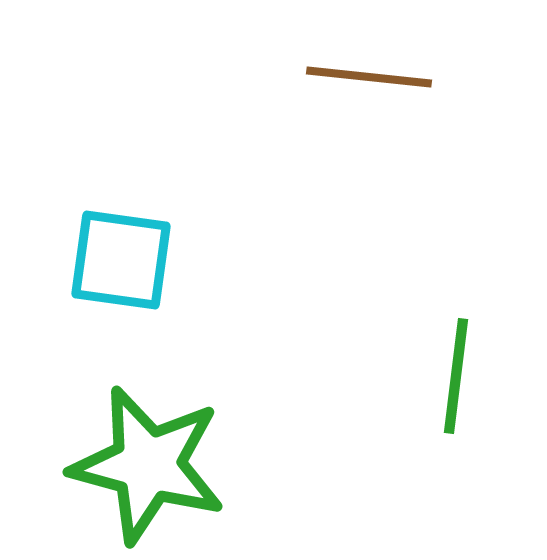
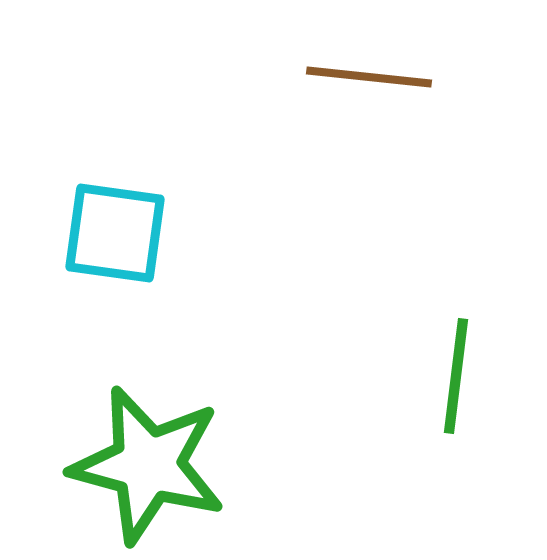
cyan square: moved 6 px left, 27 px up
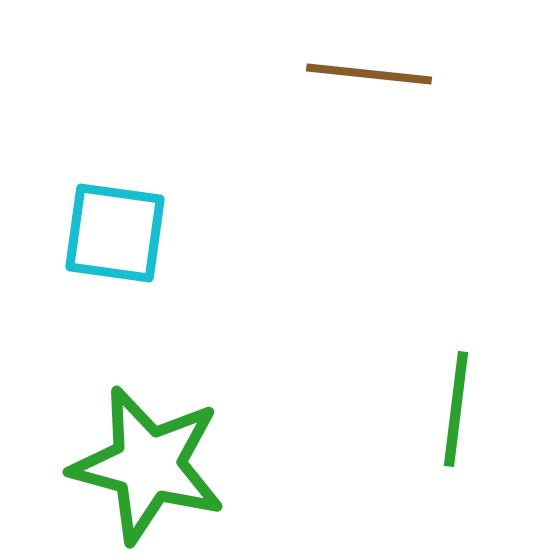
brown line: moved 3 px up
green line: moved 33 px down
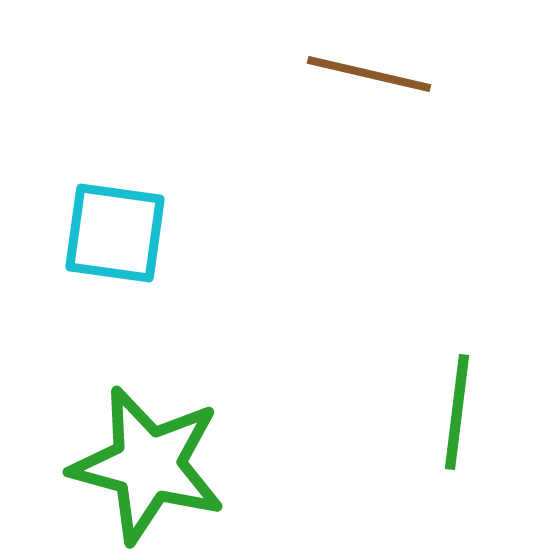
brown line: rotated 7 degrees clockwise
green line: moved 1 px right, 3 px down
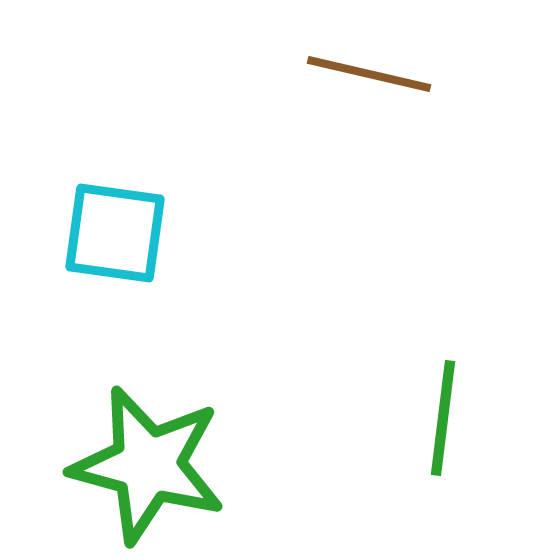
green line: moved 14 px left, 6 px down
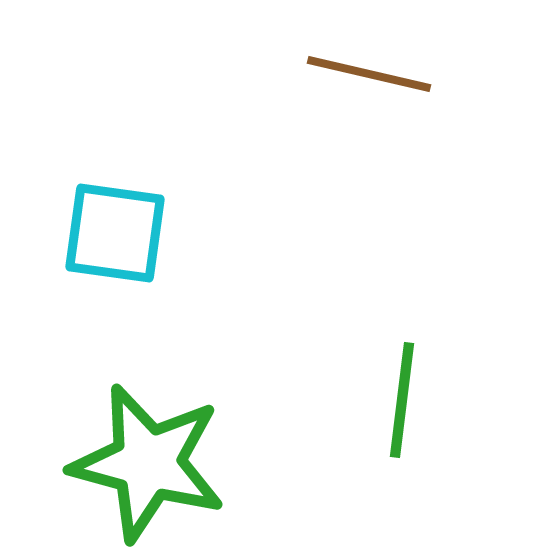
green line: moved 41 px left, 18 px up
green star: moved 2 px up
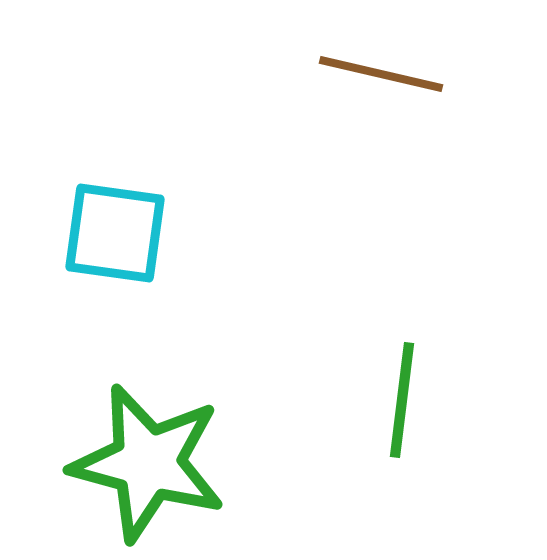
brown line: moved 12 px right
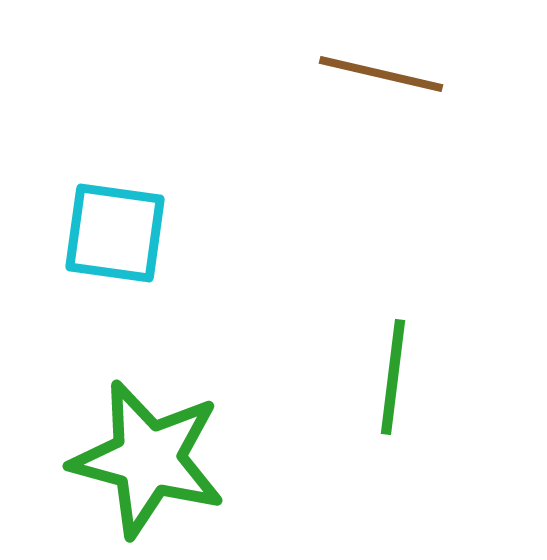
green line: moved 9 px left, 23 px up
green star: moved 4 px up
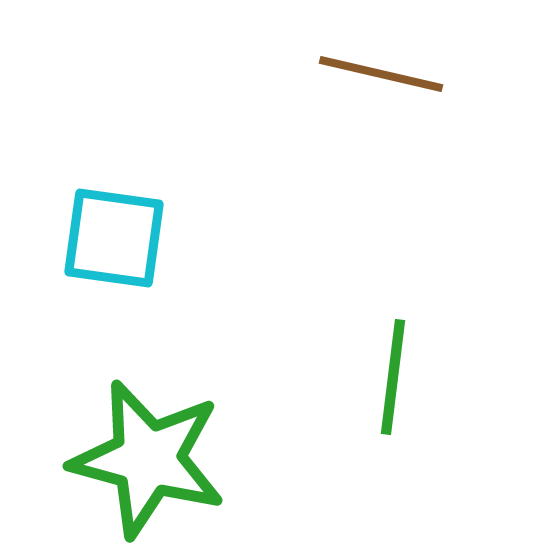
cyan square: moved 1 px left, 5 px down
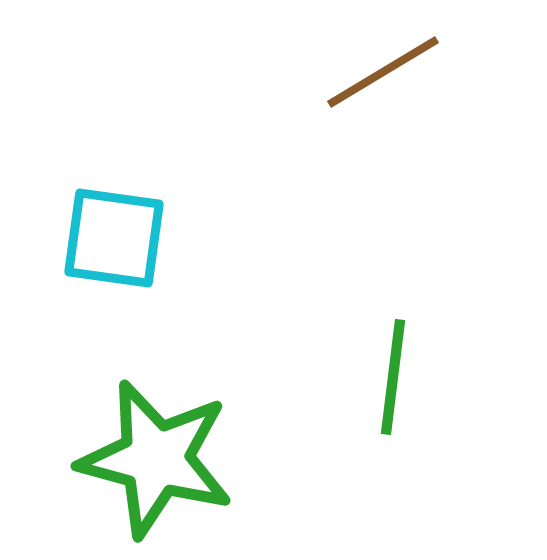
brown line: moved 2 px right, 2 px up; rotated 44 degrees counterclockwise
green star: moved 8 px right
